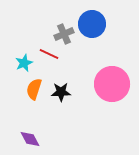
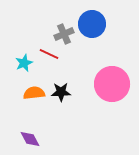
orange semicircle: moved 4 px down; rotated 65 degrees clockwise
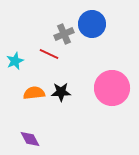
cyan star: moved 9 px left, 2 px up
pink circle: moved 4 px down
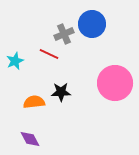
pink circle: moved 3 px right, 5 px up
orange semicircle: moved 9 px down
